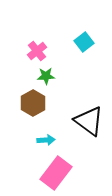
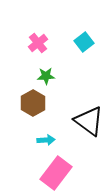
pink cross: moved 1 px right, 8 px up
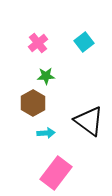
cyan arrow: moved 7 px up
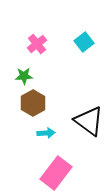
pink cross: moved 1 px left, 1 px down
green star: moved 22 px left
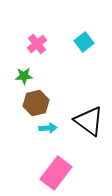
brown hexagon: moved 3 px right; rotated 15 degrees clockwise
cyan arrow: moved 2 px right, 5 px up
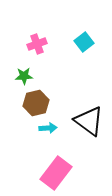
pink cross: rotated 18 degrees clockwise
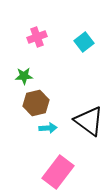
pink cross: moved 7 px up
pink rectangle: moved 2 px right, 1 px up
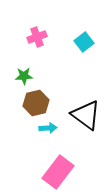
black triangle: moved 3 px left, 6 px up
